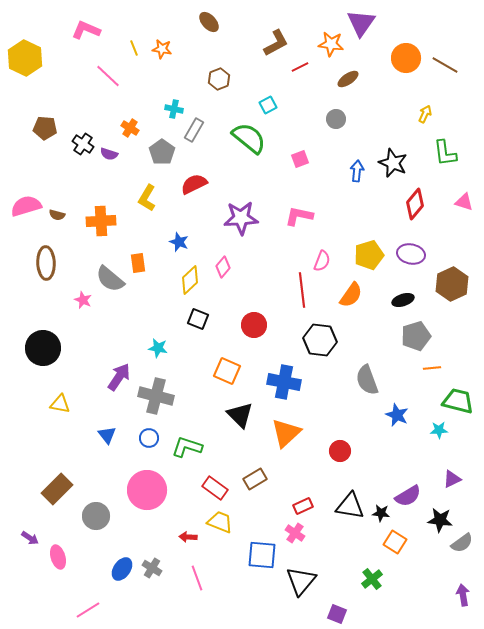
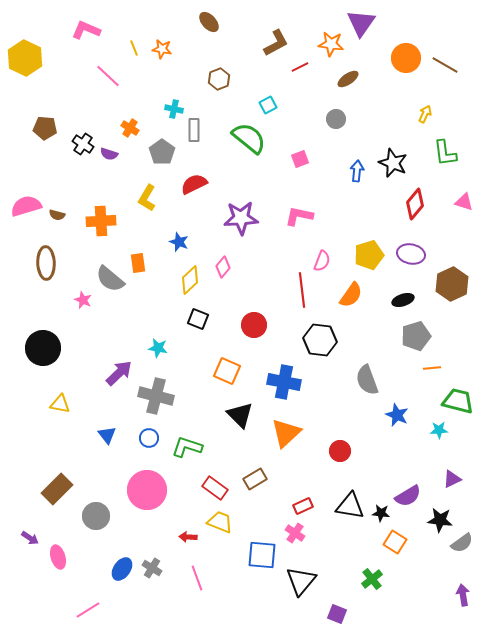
gray rectangle at (194, 130): rotated 30 degrees counterclockwise
purple arrow at (119, 377): moved 4 px up; rotated 12 degrees clockwise
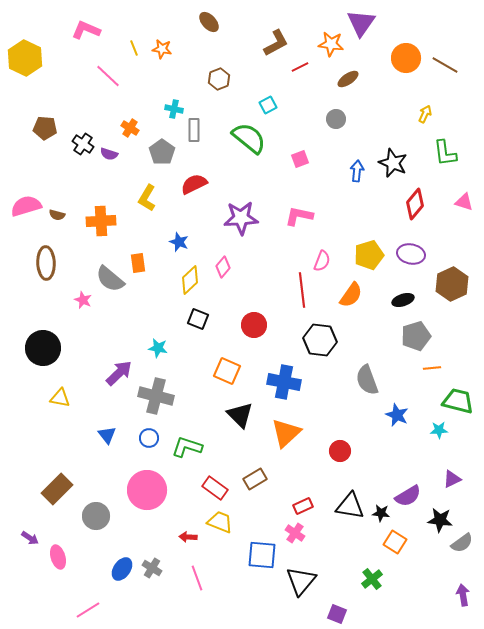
yellow triangle at (60, 404): moved 6 px up
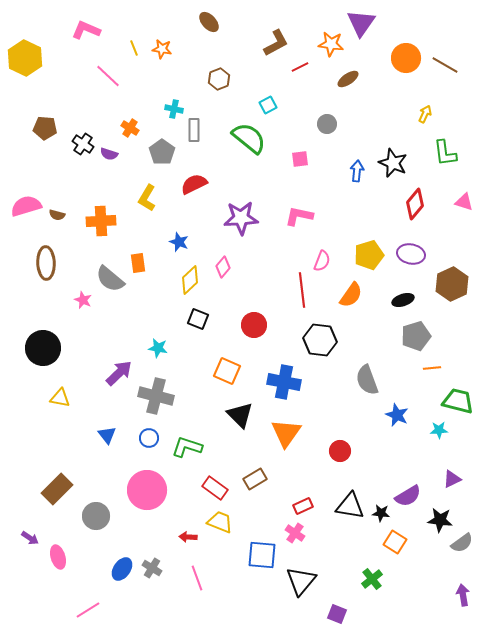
gray circle at (336, 119): moved 9 px left, 5 px down
pink square at (300, 159): rotated 12 degrees clockwise
orange triangle at (286, 433): rotated 12 degrees counterclockwise
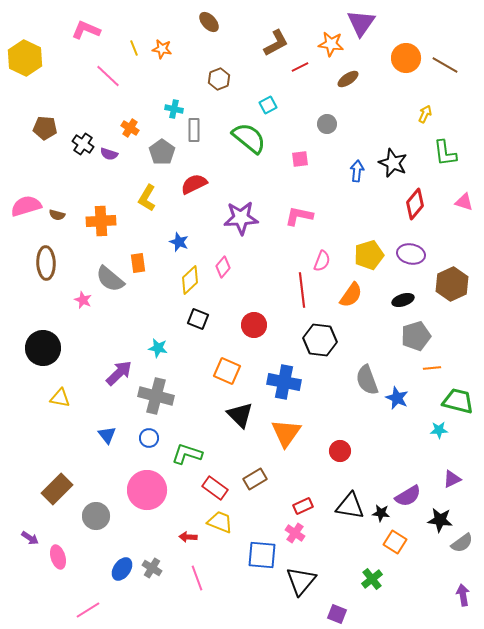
blue star at (397, 415): moved 17 px up
green L-shape at (187, 447): moved 7 px down
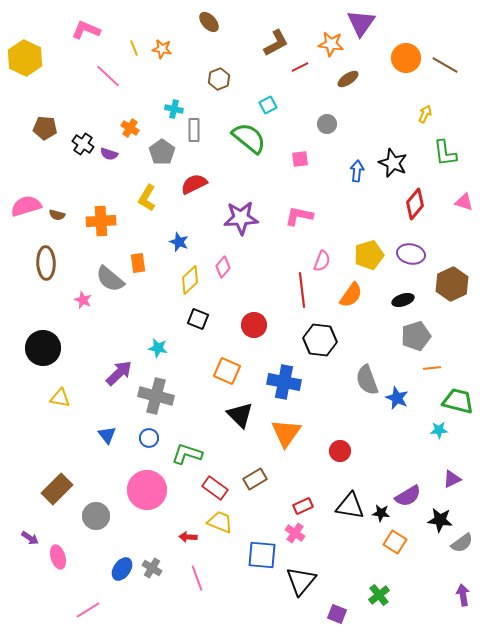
green cross at (372, 579): moved 7 px right, 16 px down
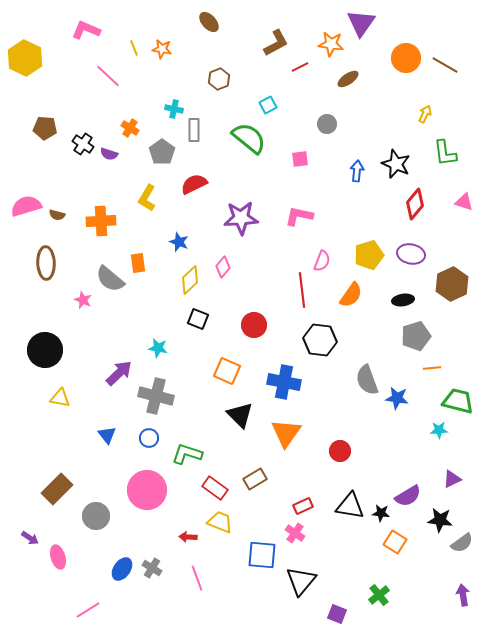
black star at (393, 163): moved 3 px right, 1 px down
black ellipse at (403, 300): rotated 10 degrees clockwise
black circle at (43, 348): moved 2 px right, 2 px down
blue star at (397, 398): rotated 15 degrees counterclockwise
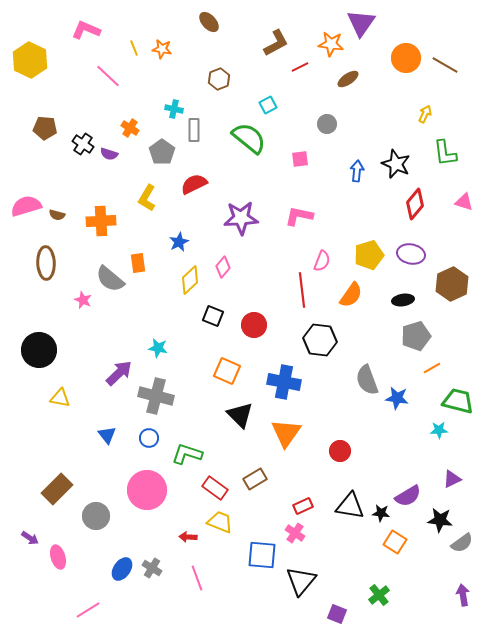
yellow hexagon at (25, 58): moved 5 px right, 2 px down
blue star at (179, 242): rotated 24 degrees clockwise
black square at (198, 319): moved 15 px right, 3 px up
black circle at (45, 350): moved 6 px left
orange line at (432, 368): rotated 24 degrees counterclockwise
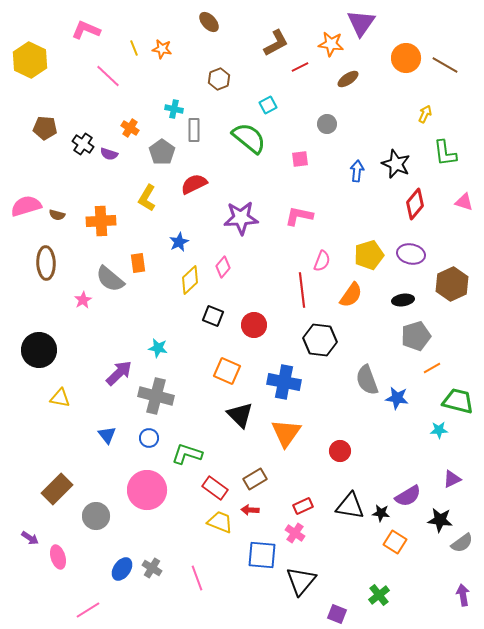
pink star at (83, 300): rotated 18 degrees clockwise
red arrow at (188, 537): moved 62 px right, 27 px up
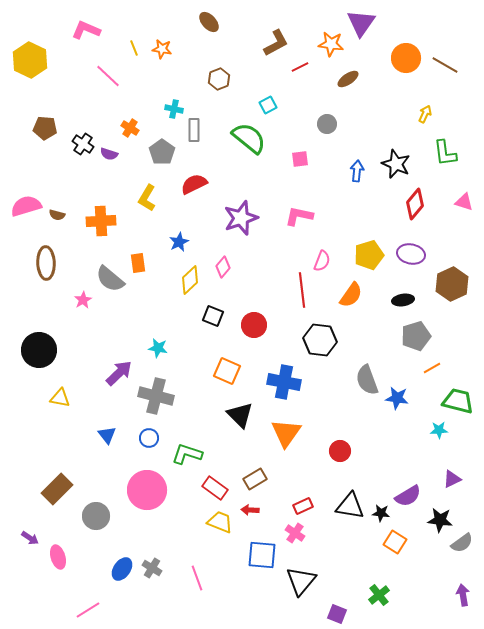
purple star at (241, 218): rotated 16 degrees counterclockwise
